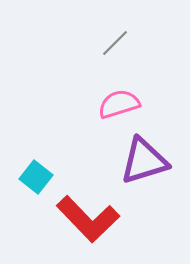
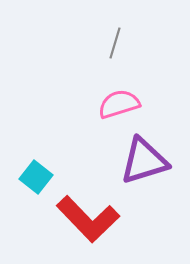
gray line: rotated 28 degrees counterclockwise
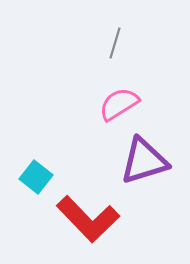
pink semicircle: rotated 15 degrees counterclockwise
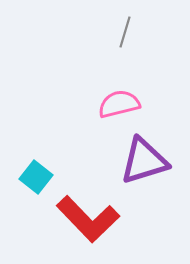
gray line: moved 10 px right, 11 px up
pink semicircle: rotated 18 degrees clockwise
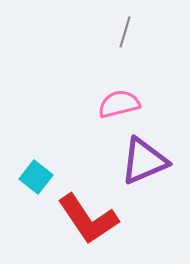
purple triangle: rotated 6 degrees counterclockwise
red L-shape: rotated 10 degrees clockwise
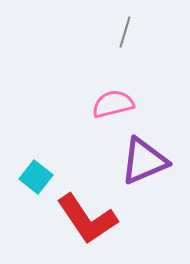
pink semicircle: moved 6 px left
red L-shape: moved 1 px left
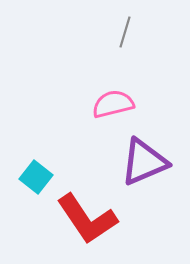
purple triangle: moved 1 px down
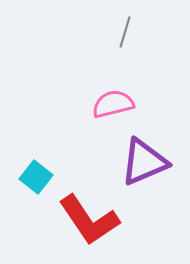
red L-shape: moved 2 px right, 1 px down
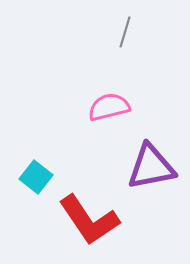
pink semicircle: moved 4 px left, 3 px down
purple triangle: moved 7 px right, 5 px down; rotated 12 degrees clockwise
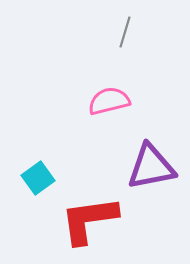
pink semicircle: moved 6 px up
cyan square: moved 2 px right, 1 px down; rotated 16 degrees clockwise
red L-shape: rotated 116 degrees clockwise
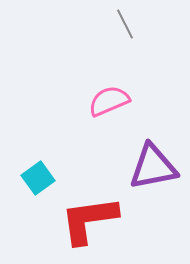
gray line: moved 8 px up; rotated 44 degrees counterclockwise
pink semicircle: rotated 9 degrees counterclockwise
purple triangle: moved 2 px right
